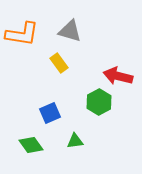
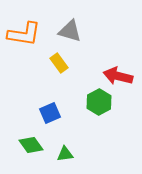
orange L-shape: moved 2 px right
green triangle: moved 10 px left, 13 px down
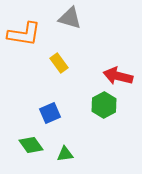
gray triangle: moved 13 px up
green hexagon: moved 5 px right, 3 px down
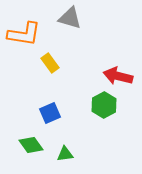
yellow rectangle: moved 9 px left
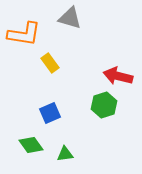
green hexagon: rotated 10 degrees clockwise
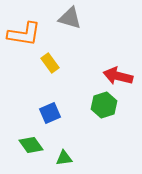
green triangle: moved 1 px left, 4 px down
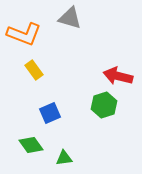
orange L-shape: rotated 12 degrees clockwise
yellow rectangle: moved 16 px left, 7 px down
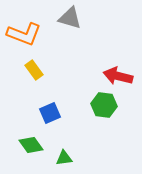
green hexagon: rotated 25 degrees clockwise
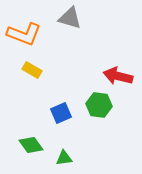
yellow rectangle: moved 2 px left; rotated 24 degrees counterclockwise
green hexagon: moved 5 px left
blue square: moved 11 px right
